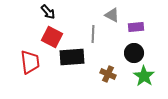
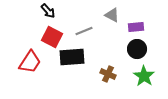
black arrow: moved 1 px up
gray line: moved 9 px left, 3 px up; rotated 66 degrees clockwise
black circle: moved 3 px right, 4 px up
red trapezoid: rotated 40 degrees clockwise
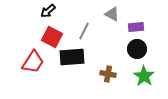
black arrow: rotated 91 degrees clockwise
gray triangle: moved 1 px up
gray line: rotated 42 degrees counterclockwise
red trapezoid: moved 3 px right
brown cross: rotated 14 degrees counterclockwise
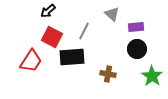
gray triangle: rotated 14 degrees clockwise
red trapezoid: moved 2 px left, 1 px up
green star: moved 8 px right
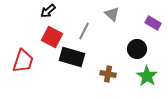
purple rectangle: moved 17 px right, 4 px up; rotated 35 degrees clockwise
black rectangle: rotated 20 degrees clockwise
red trapezoid: moved 8 px left; rotated 15 degrees counterclockwise
green star: moved 5 px left
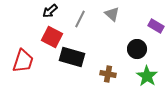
black arrow: moved 2 px right
purple rectangle: moved 3 px right, 3 px down
gray line: moved 4 px left, 12 px up
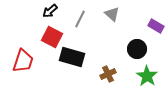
brown cross: rotated 35 degrees counterclockwise
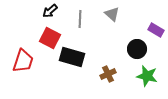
gray line: rotated 24 degrees counterclockwise
purple rectangle: moved 4 px down
red square: moved 2 px left, 1 px down
green star: rotated 20 degrees counterclockwise
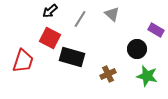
gray line: rotated 30 degrees clockwise
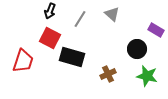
black arrow: rotated 28 degrees counterclockwise
